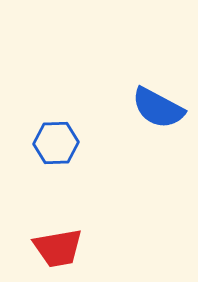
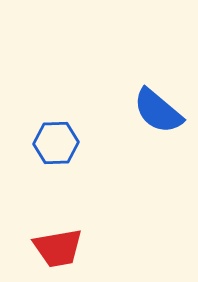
blue semicircle: moved 3 px down; rotated 12 degrees clockwise
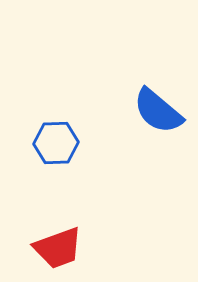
red trapezoid: rotated 10 degrees counterclockwise
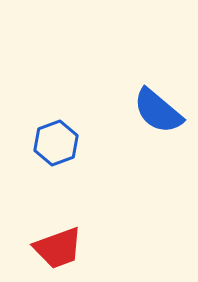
blue hexagon: rotated 18 degrees counterclockwise
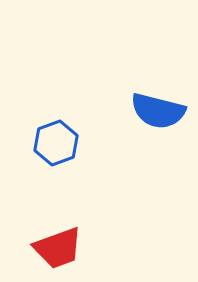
blue semicircle: rotated 26 degrees counterclockwise
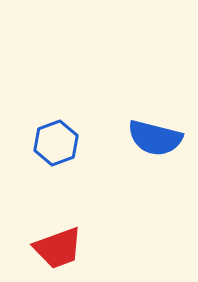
blue semicircle: moved 3 px left, 27 px down
